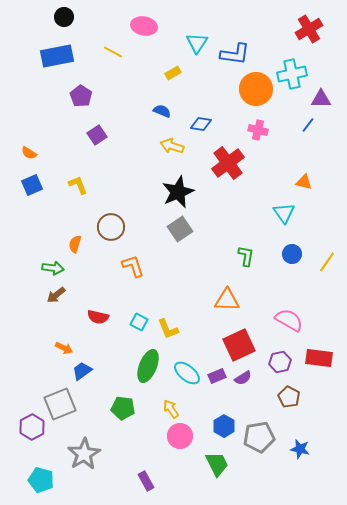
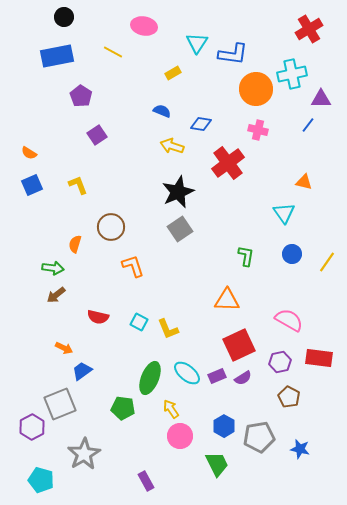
blue L-shape at (235, 54): moved 2 px left
green ellipse at (148, 366): moved 2 px right, 12 px down
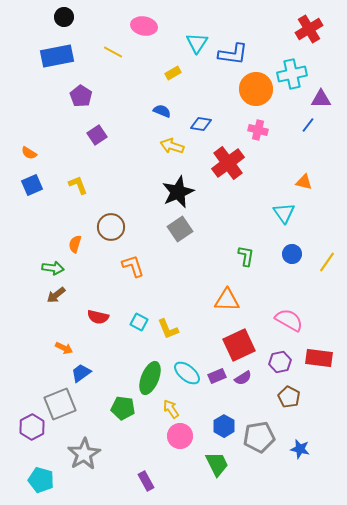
blue trapezoid at (82, 371): moved 1 px left, 2 px down
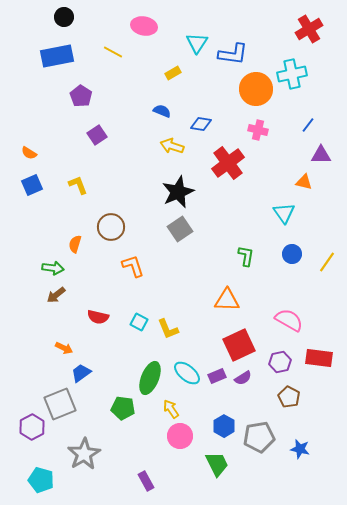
purple triangle at (321, 99): moved 56 px down
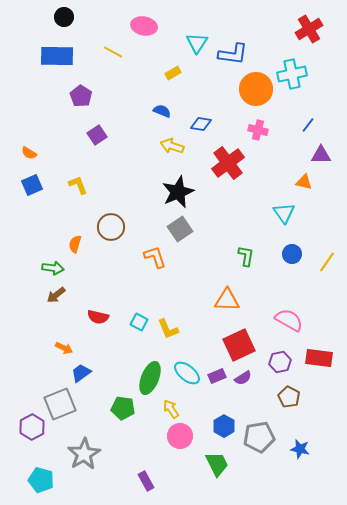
blue rectangle at (57, 56): rotated 12 degrees clockwise
orange L-shape at (133, 266): moved 22 px right, 9 px up
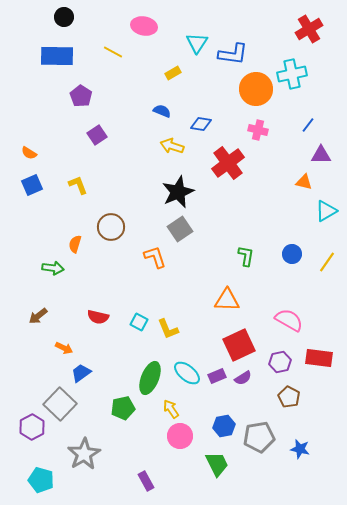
cyan triangle at (284, 213): moved 42 px right, 2 px up; rotated 35 degrees clockwise
brown arrow at (56, 295): moved 18 px left, 21 px down
gray square at (60, 404): rotated 24 degrees counterclockwise
green pentagon at (123, 408): rotated 20 degrees counterclockwise
blue hexagon at (224, 426): rotated 20 degrees clockwise
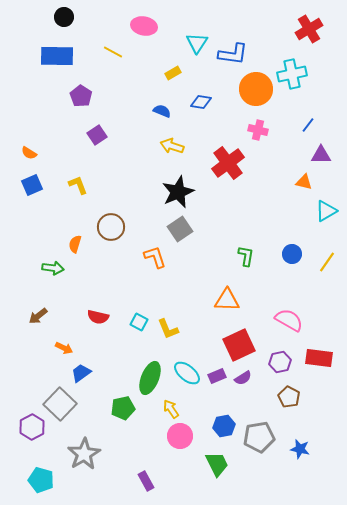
blue diamond at (201, 124): moved 22 px up
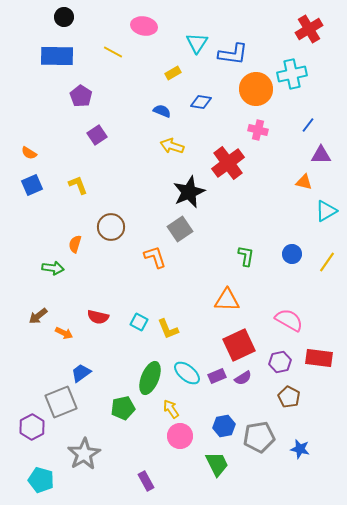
black star at (178, 192): moved 11 px right
orange arrow at (64, 348): moved 15 px up
gray square at (60, 404): moved 1 px right, 2 px up; rotated 24 degrees clockwise
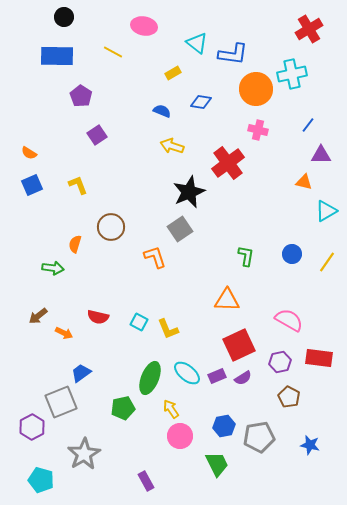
cyan triangle at (197, 43): rotated 25 degrees counterclockwise
blue star at (300, 449): moved 10 px right, 4 px up
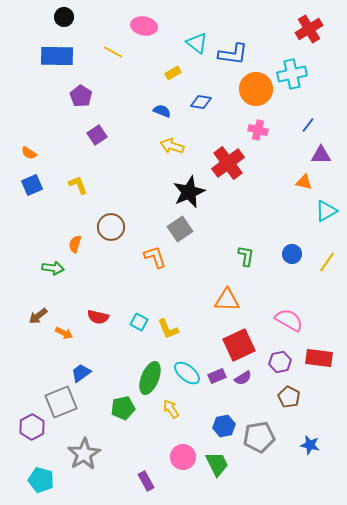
pink circle at (180, 436): moved 3 px right, 21 px down
